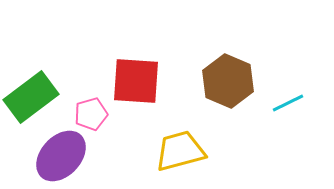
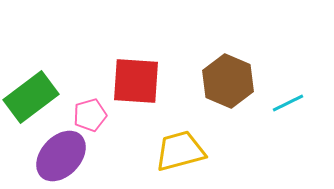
pink pentagon: moved 1 px left, 1 px down
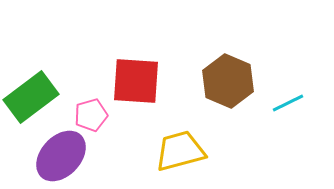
pink pentagon: moved 1 px right
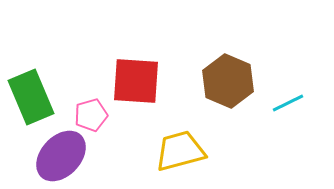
green rectangle: rotated 76 degrees counterclockwise
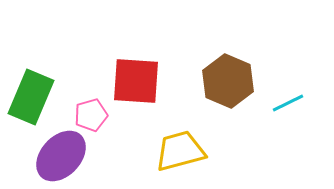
green rectangle: rotated 46 degrees clockwise
